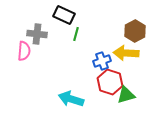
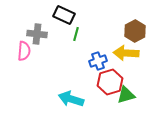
blue cross: moved 4 px left
red hexagon: rotated 25 degrees clockwise
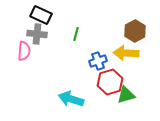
black rectangle: moved 23 px left
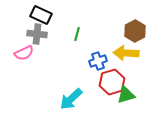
green line: moved 1 px right
pink semicircle: moved 2 px down; rotated 60 degrees clockwise
red hexagon: moved 2 px right
cyan arrow: rotated 60 degrees counterclockwise
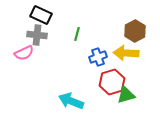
gray cross: moved 1 px down
blue cross: moved 4 px up
cyan arrow: moved 2 px down; rotated 65 degrees clockwise
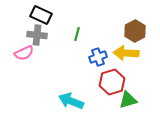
green triangle: moved 2 px right, 5 px down
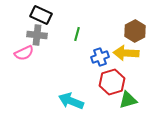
blue cross: moved 2 px right
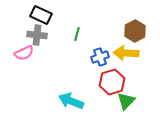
green triangle: moved 2 px left, 1 px down; rotated 30 degrees counterclockwise
